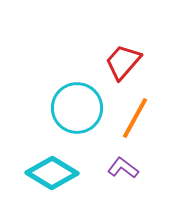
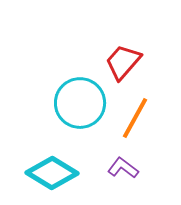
cyan circle: moved 3 px right, 5 px up
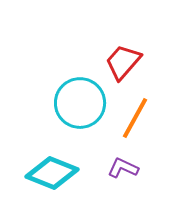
purple L-shape: rotated 12 degrees counterclockwise
cyan diamond: rotated 9 degrees counterclockwise
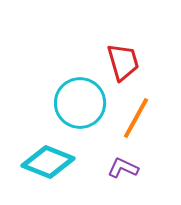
red trapezoid: rotated 123 degrees clockwise
orange line: moved 1 px right
cyan diamond: moved 4 px left, 11 px up
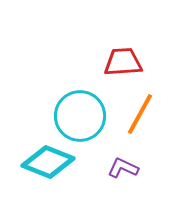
red trapezoid: rotated 78 degrees counterclockwise
cyan circle: moved 13 px down
orange line: moved 4 px right, 4 px up
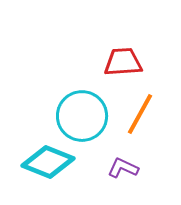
cyan circle: moved 2 px right
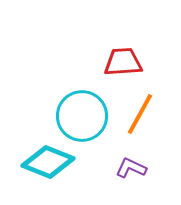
purple L-shape: moved 8 px right
